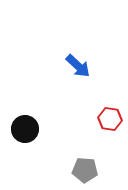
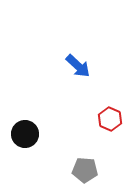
red hexagon: rotated 15 degrees clockwise
black circle: moved 5 px down
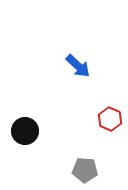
black circle: moved 3 px up
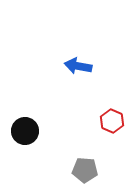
blue arrow: rotated 148 degrees clockwise
red hexagon: moved 2 px right, 2 px down
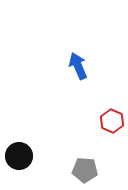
blue arrow: rotated 56 degrees clockwise
black circle: moved 6 px left, 25 px down
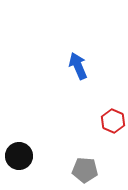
red hexagon: moved 1 px right
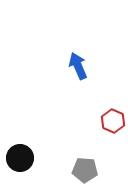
black circle: moved 1 px right, 2 px down
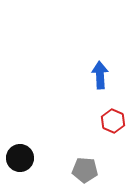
blue arrow: moved 22 px right, 9 px down; rotated 20 degrees clockwise
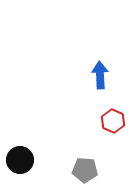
black circle: moved 2 px down
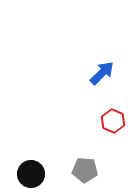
blue arrow: moved 2 px right, 2 px up; rotated 48 degrees clockwise
black circle: moved 11 px right, 14 px down
